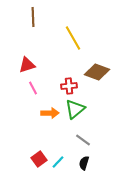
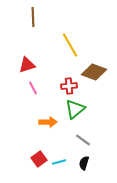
yellow line: moved 3 px left, 7 px down
brown diamond: moved 3 px left
orange arrow: moved 2 px left, 9 px down
cyan line: moved 1 px right; rotated 32 degrees clockwise
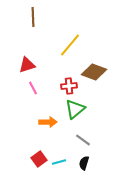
yellow line: rotated 70 degrees clockwise
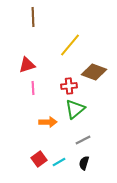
pink line: rotated 24 degrees clockwise
gray line: rotated 63 degrees counterclockwise
cyan line: rotated 16 degrees counterclockwise
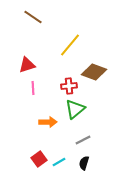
brown line: rotated 54 degrees counterclockwise
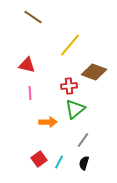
red triangle: rotated 30 degrees clockwise
pink line: moved 3 px left, 5 px down
gray line: rotated 28 degrees counterclockwise
cyan line: rotated 32 degrees counterclockwise
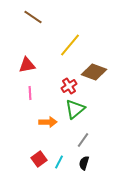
red triangle: rotated 24 degrees counterclockwise
red cross: rotated 28 degrees counterclockwise
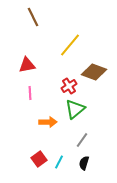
brown line: rotated 30 degrees clockwise
gray line: moved 1 px left
